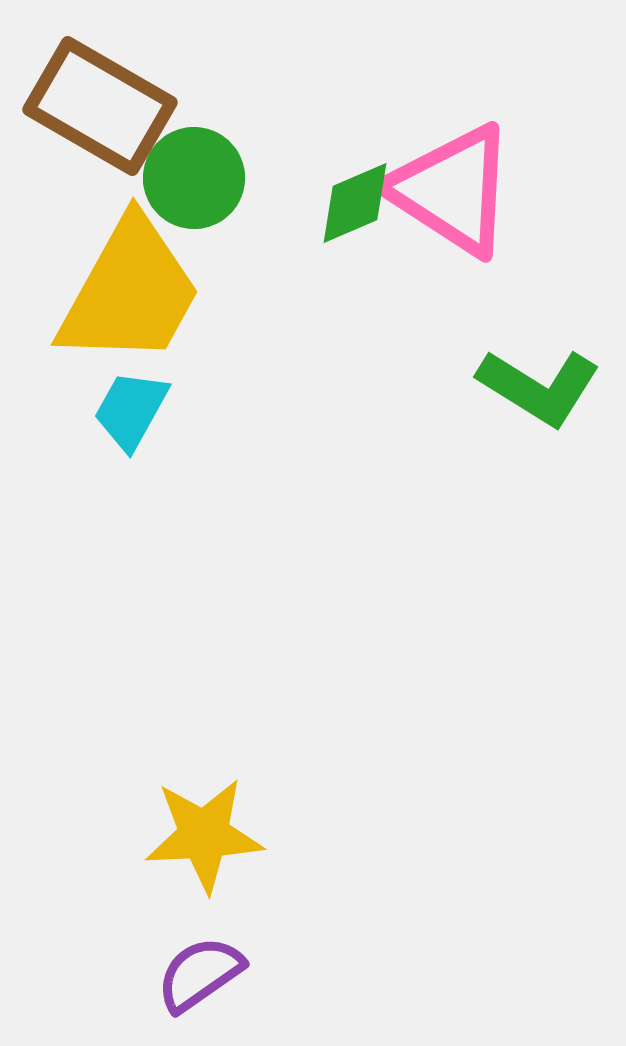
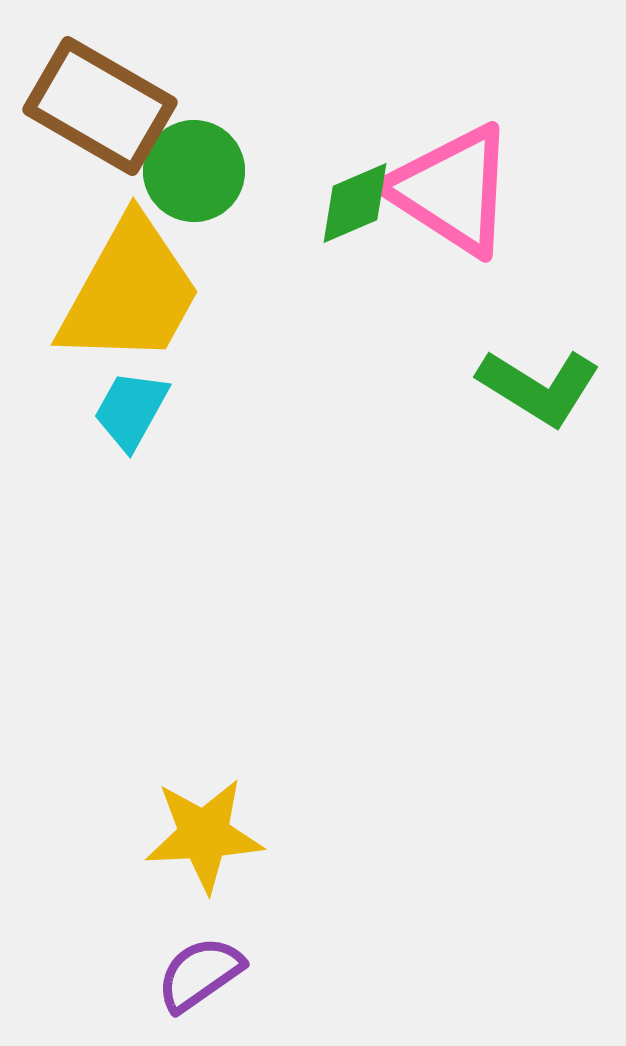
green circle: moved 7 px up
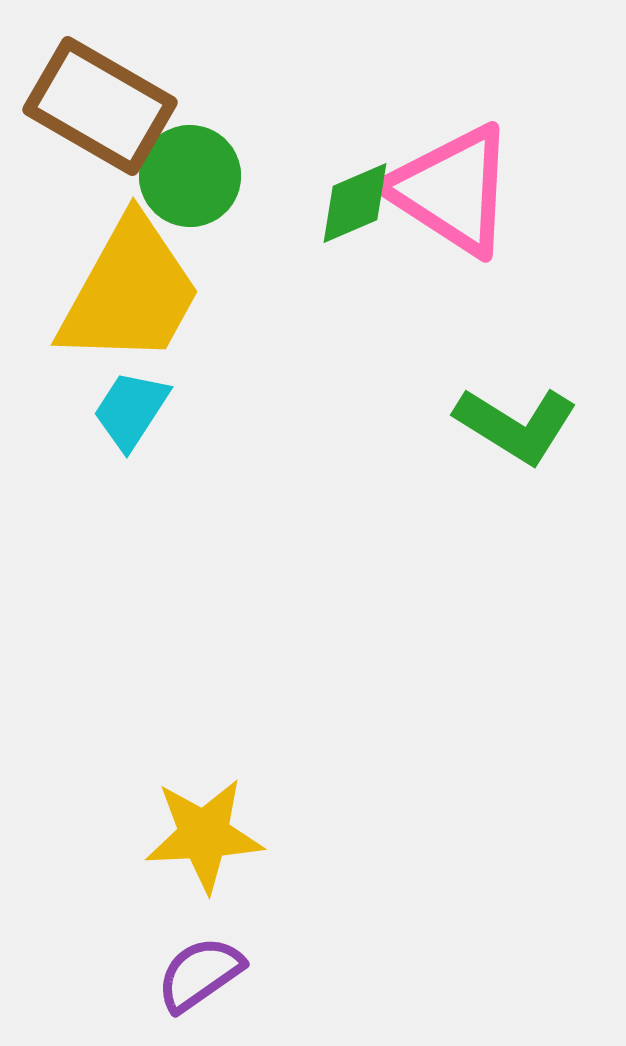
green circle: moved 4 px left, 5 px down
green L-shape: moved 23 px left, 38 px down
cyan trapezoid: rotated 4 degrees clockwise
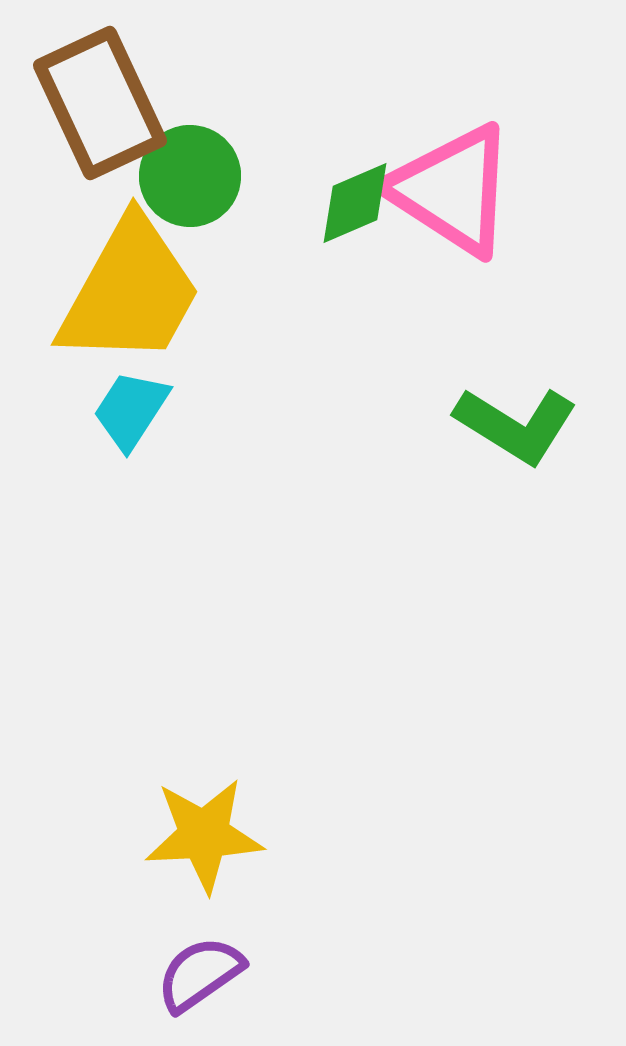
brown rectangle: moved 3 px up; rotated 35 degrees clockwise
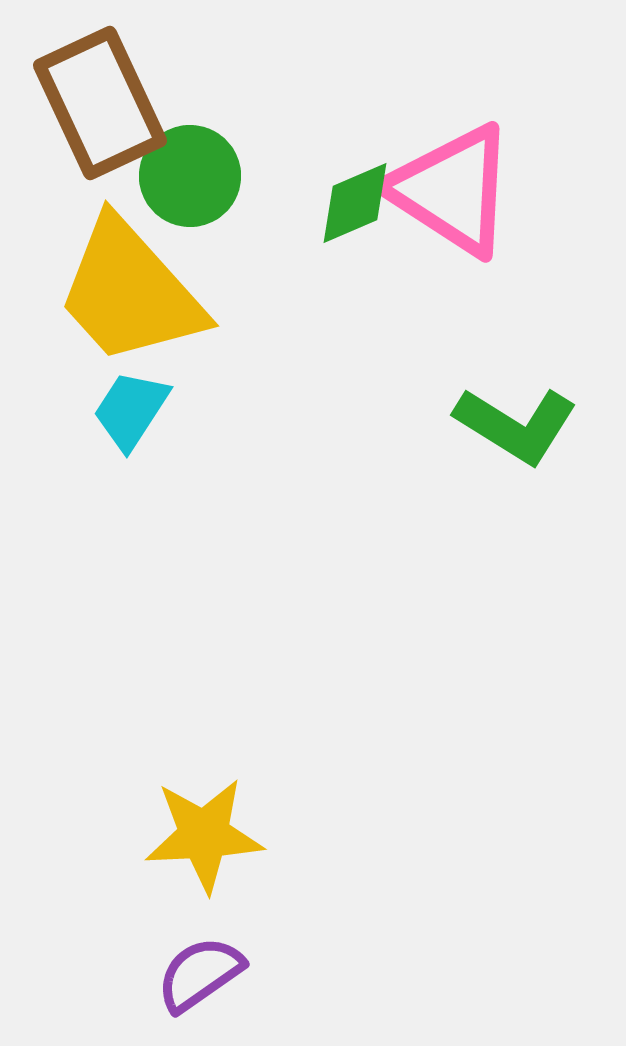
yellow trapezoid: rotated 109 degrees clockwise
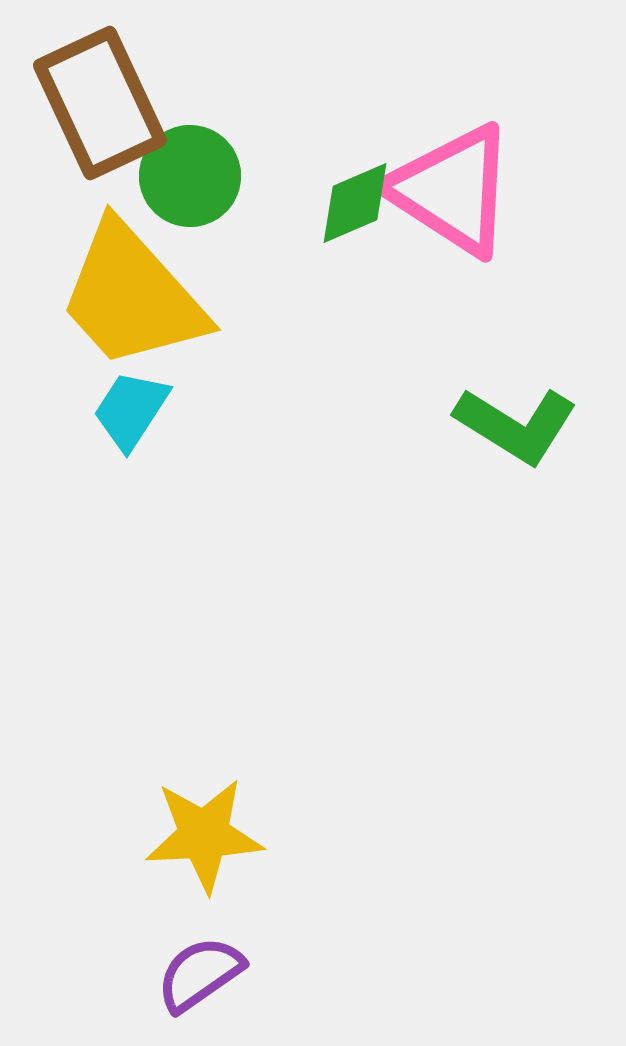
yellow trapezoid: moved 2 px right, 4 px down
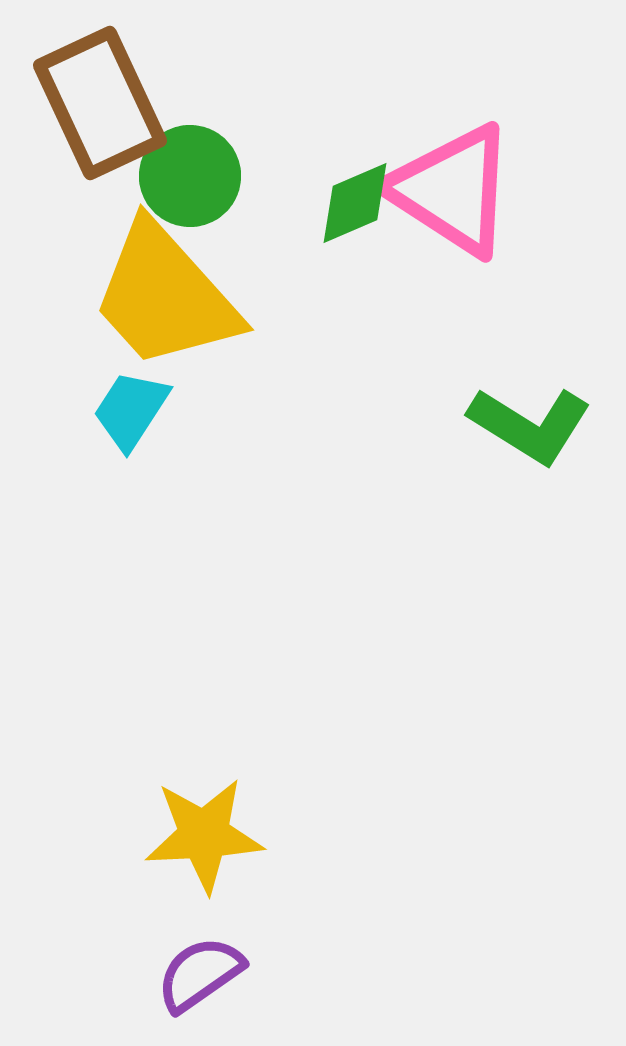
yellow trapezoid: moved 33 px right
green L-shape: moved 14 px right
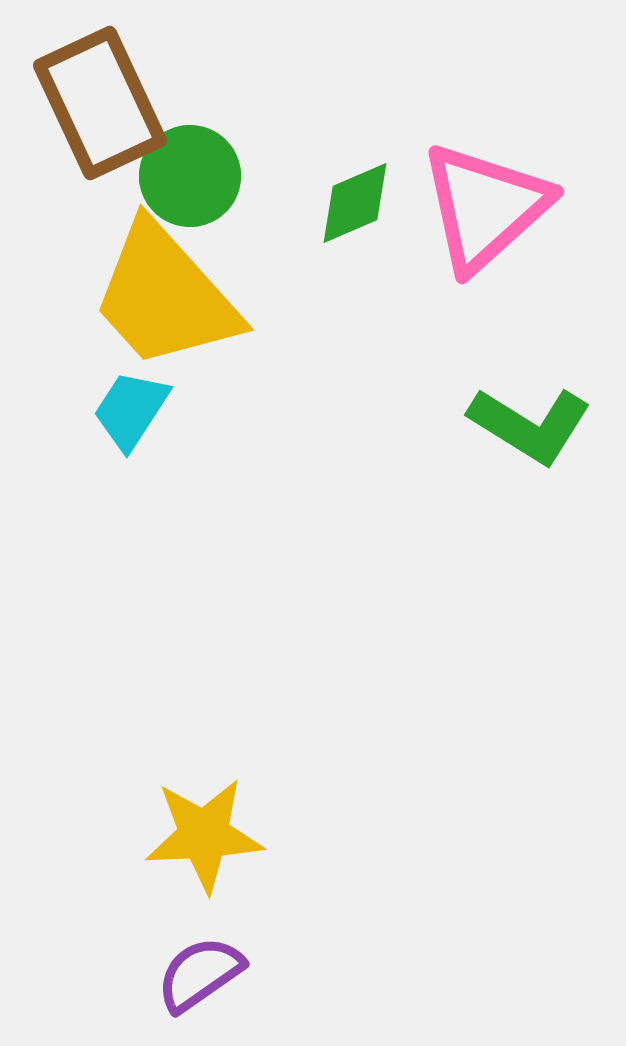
pink triangle: moved 33 px right, 17 px down; rotated 45 degrees clockwise
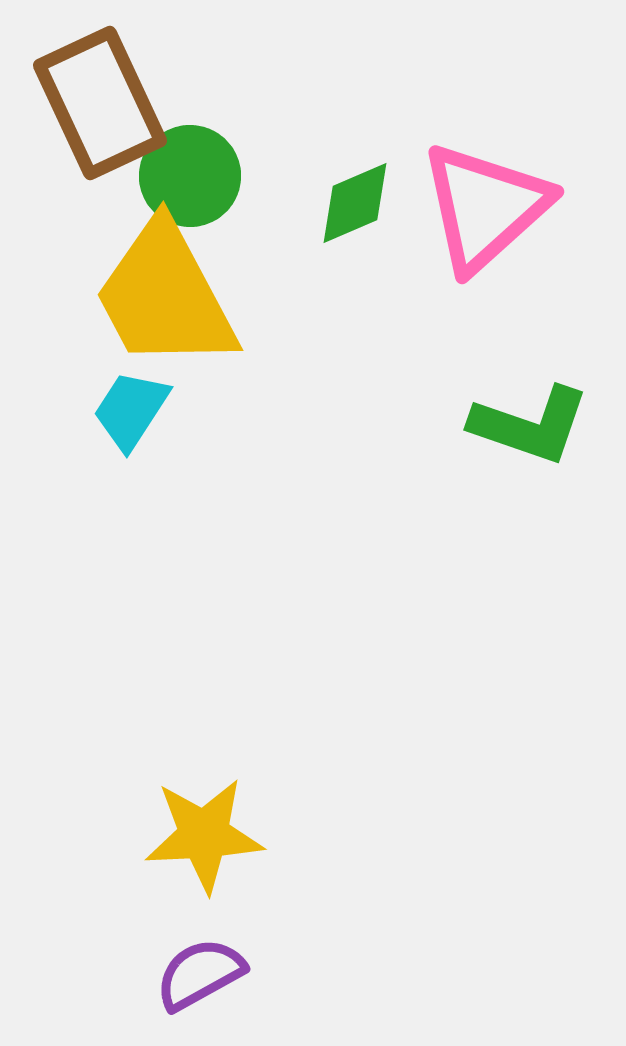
yellow trapezoid: rotated 14 degrees clockwise
green L-shape: rotated 13 degrees counterclockwise
purple semicircle: rotated 6 degrees clockwise
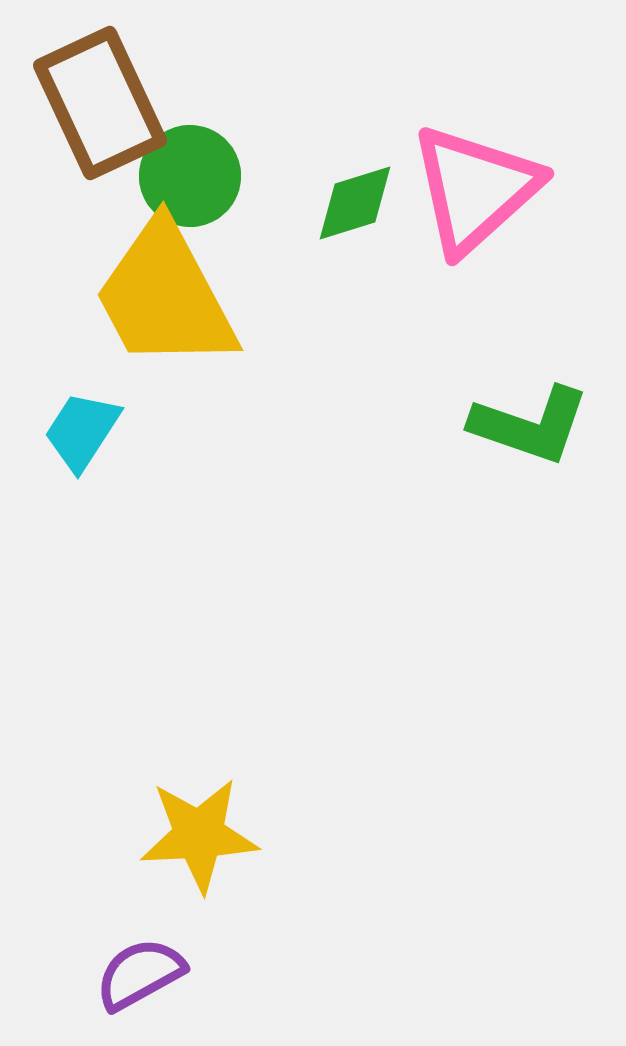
green diamond: rotated 6 degrees clockwise
pink triangle: moved 10 px left, 18 px up
cyan trapezoid: moved 49 px left, 21 px down
yellow star: moved 5 px left
purple semicircle: moved 60 px left
